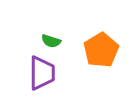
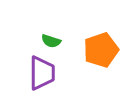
orange pentagon: rotated 12 degrees clockwise
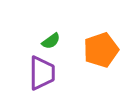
green semicircle: rotated 54 degrees counterclockwise
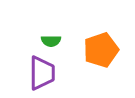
green semicircle: rotated 36 degrees clockwise
